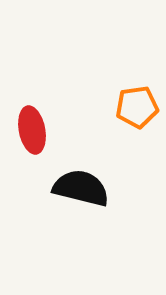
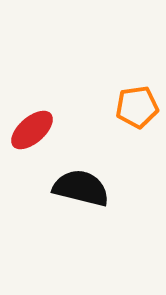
red ellipse: rotated 60 degrees clockwise
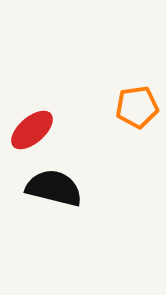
black semicircle: moved 27 px left
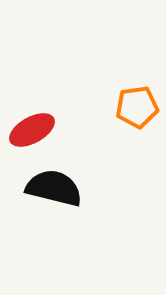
red ellipse: rotated 12 degrees clockwise
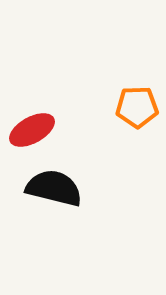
orange pentagon: rotated 6 degrees clockwise
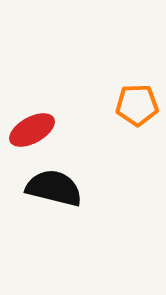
orange pentagon: moved 2 px up
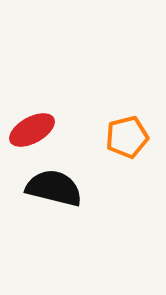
orange pentagon: moved 10 px left, 32 px down; rotated 12 degrees counterclockwise
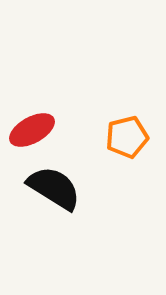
black semicircle: rotated 18 degrees clockwise
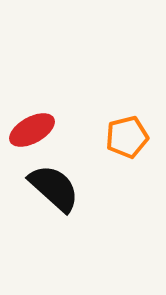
black semicircle: rotated 10 degrees clockwise
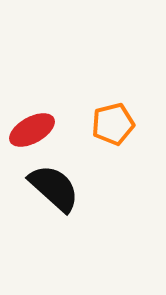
orange pentagon: moved 14 px left, 13 px up
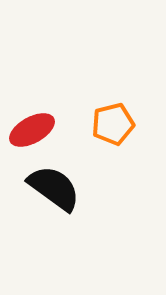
black semicircle: rotated 6 degrees counterclockwise
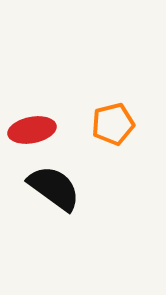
red ellipse: rotated 18 degrees clockwise
